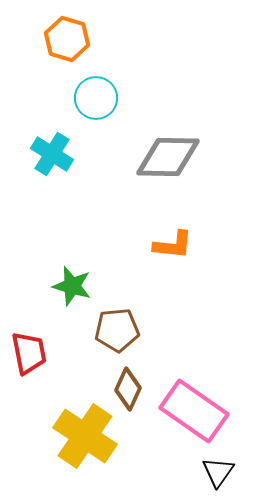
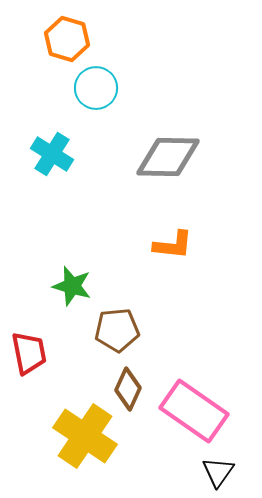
cyan circle: moved 10 px up
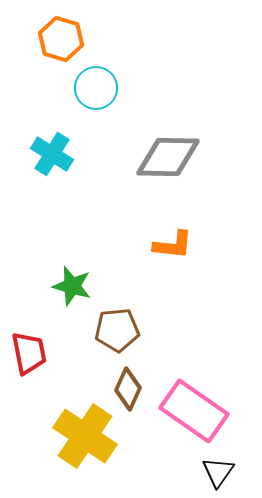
orange hexagon: moved 6 px left
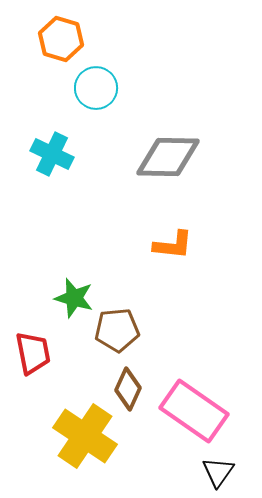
cyan cross: rotated 6 degrees counterclockwise
green star: moved 2 px right, 12 px down
red trapezoid: moved 4 px right
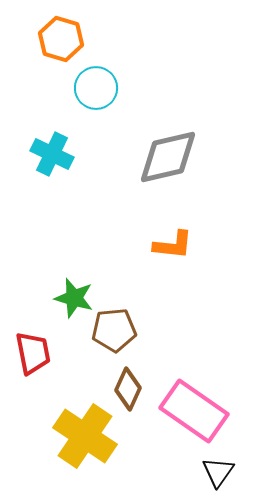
gray diamond: rotated 14 degrees counterclockwise
brown pentagon: moved 3 px left
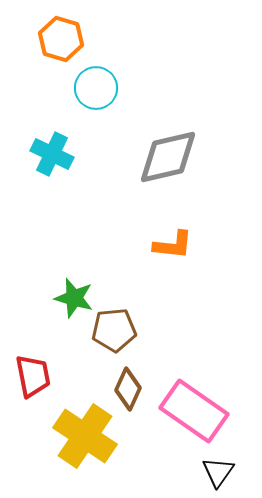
red trapezoid: moved 23 px down
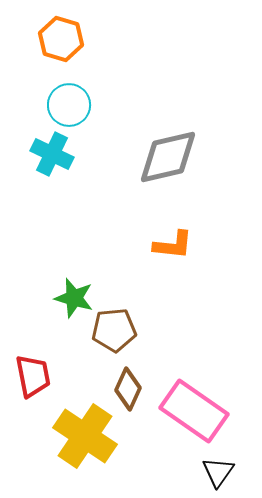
cyan circle: moved 27 px left, 17 px down
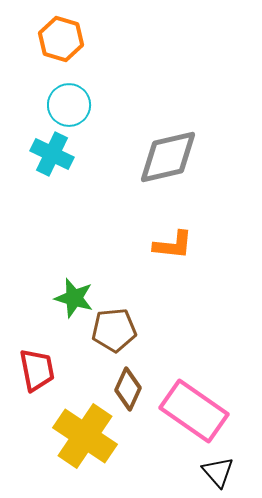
red trapezoid: moved 4 px right, 6 px up
black triangle: rotated 16 degrees counterclockwise
